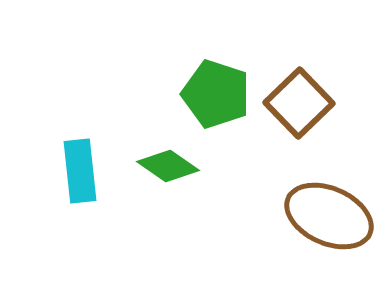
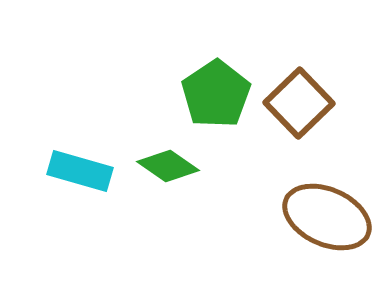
green pentagon: rotated 20 degrees clockwise
cyan rectangle: rotated 68 degrees counterclockwise
brown ellipse: moved 2 px left, 1 px down
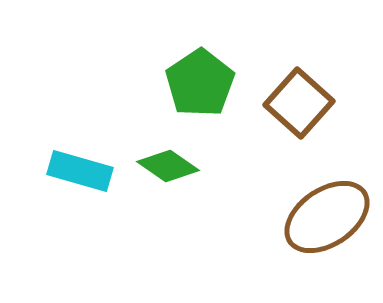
green pentagon: moved 16 px left, 11 px up
brown square: rotated 4 degrees counterclockwise
brown ellipse: rotated 58 degrees counterclockwise
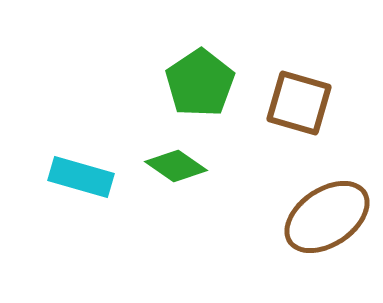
brown square: rotated 26 degrees counterclockwise
green diamond: moved 8 px right
cyan rectangle: moved 1 px right, 6 px down
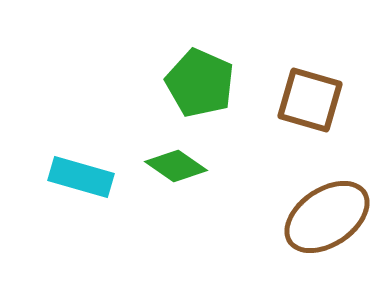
green pentagon: rotated 14 degrees counterclockwise
brown square: moved 11 px right, 3 px up
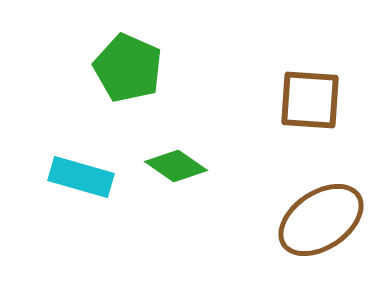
green pentagon: moved 72 px left, 15 px up
brown square: rotated 12 degrees counterclockwise
brown ellipse: moved 6 px left, 3 px down
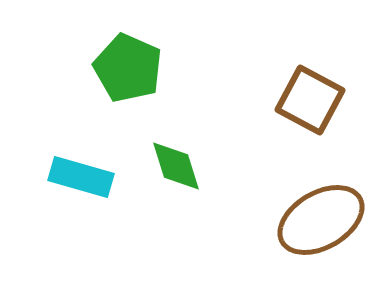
brown square: rotated 24 degrees clockwise
green diamond: rotated 38 degrees clockwise
brown ellipse: rotated 4 degrees clockwise
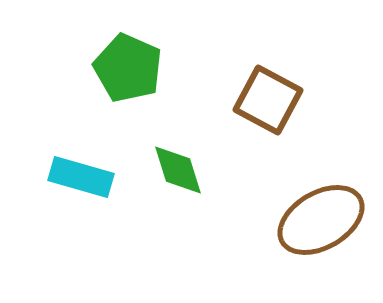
brown square: moved 42 px left
green diamond: moved 2 px right, 4 px down
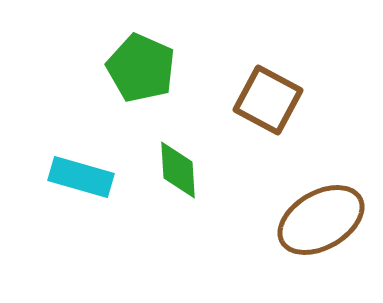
green pentagon: moved 13 px right
green diamond: rotated 14 degrees clockwise
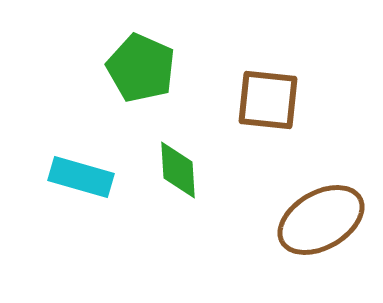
brown square: rotated 22 degrees counterclockwise
